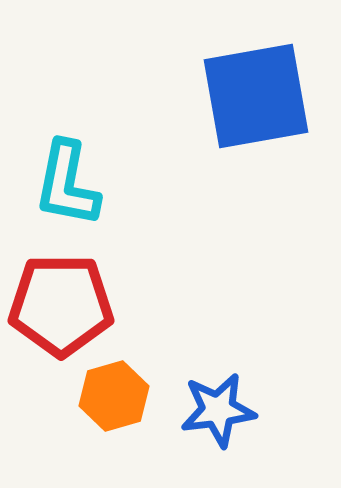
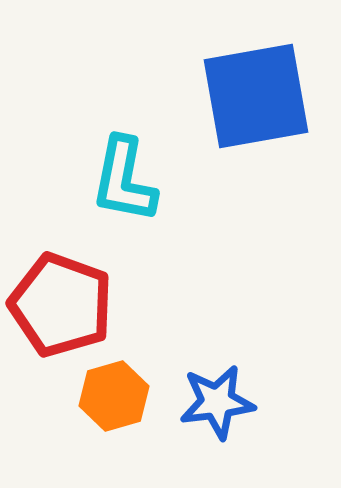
cyan L-shape: moved 57 px right, 4 px up
red pentagon: rotated 20 degrees clockwise
blue star: moved 1 px left, 8 px up
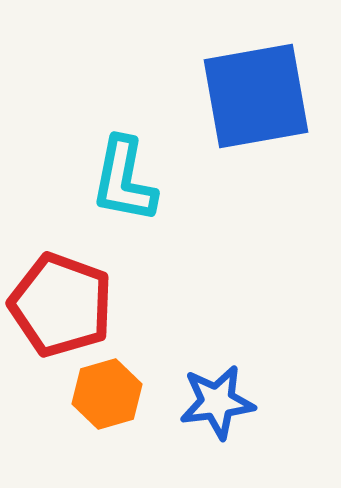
orange hexagon: moved 7 px left, 2 px up
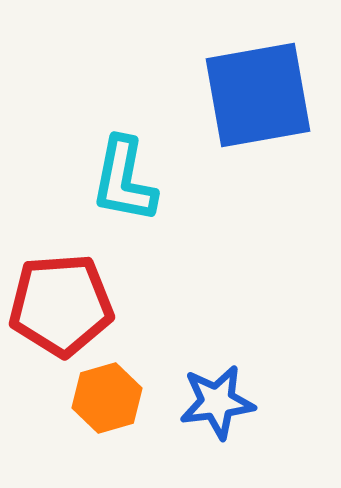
blue square: moved 2 px right, 1 px up
red pentagon: rotated 24 degrees counterclockwise
orange hexagon: moved 4 px down
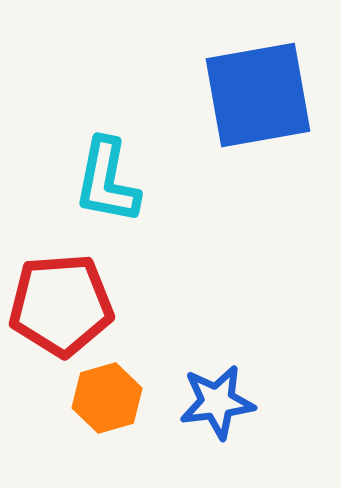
cyan L-shape: moved 17 px left, 1 px down
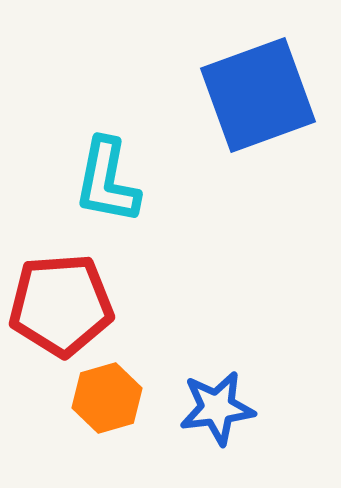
blue square: rotated 10 degrees counterclockwise
blue star: moved 6 px down
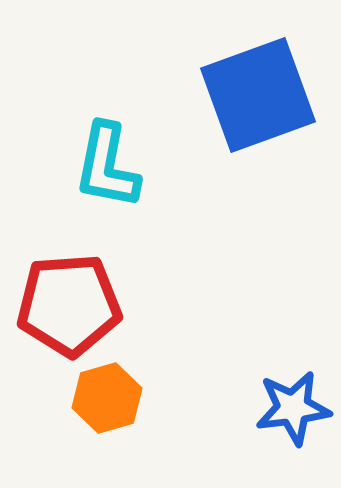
cyan L-shape: moved 15 px up
red pentagon: moved 8 px right
blue star: moved 76 px right
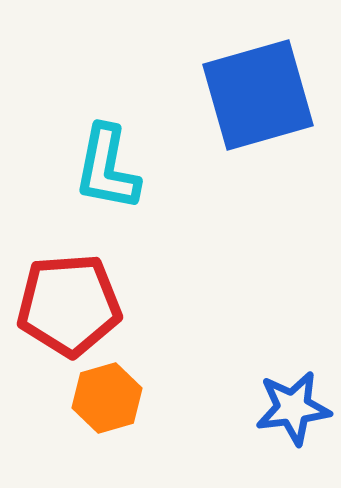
blue square: rotated 4 degrees clockwise
cyan L-shape: moved 2 px down
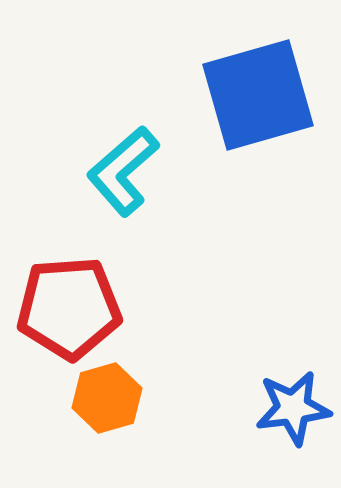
cyan L-shape: moved 16 px right, 3 px down; rotated 38 degrees clockwise
red pentagon: moved 3 px down
